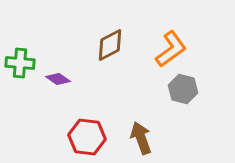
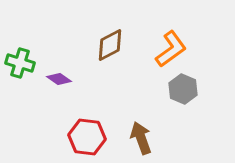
green cross: rotated 12 degrees clockwise
purple diamond: moved 1 px right
gray hexagon: rotated 8 degrees clockwise
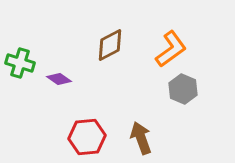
red hexagon: rotated 12 degrees counterclockwise
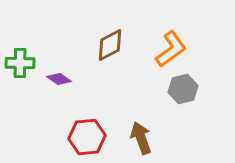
green cross: rotated 16 degrees counterclockwise
gray hexagon: rotated 24 degrees clockwise
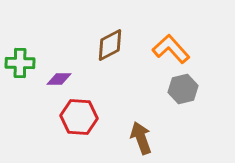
orange L-shape: rotated 96 degrees counterclockwise
purple diamond: rotated 35 degrees counterclockwise
red hexagon: moved 8 px left, 20 px up; rotated 9 degrees clockwise
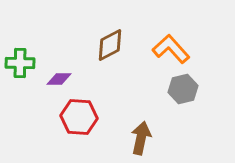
brown arrow: rotated 32 degrees clockwise
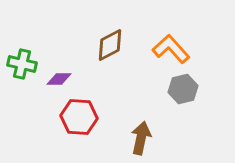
green cross: moved 2 px right, 1 px down; rotated 12 degrees clockwise
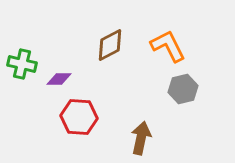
orange L-shape: moved 3 px left, 3 px up; rotated 15 degrees clockwise
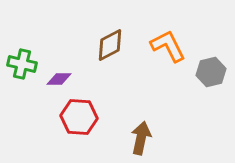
gray hexagon: moved 28 px right, 17 px up
